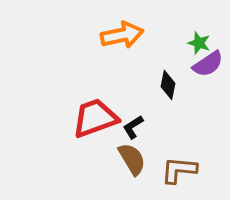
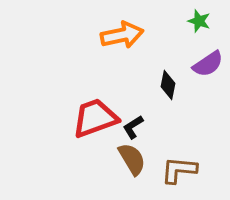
green star: moved 22 px up
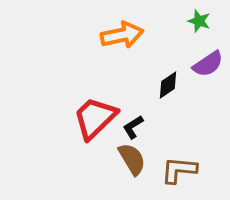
black diamond: rotated 44 degrees clockwise
red trapezoid: rotated 24 degrees counterclockwise
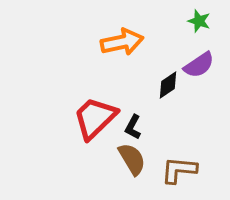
orange arrow: moved 7 px down
purple semicircle: moved 9 px left, 1 px down
black L-shape: rotated 30 degrees counterclockwise
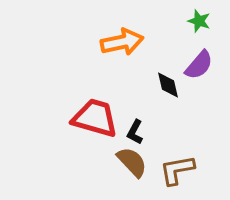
purple semicircle: rotated 16 degrees counterclockwise
black diamond: rotated 68 degrees counterclockwise
red trapezoid: rotated 60 degrees clockwise
black L-shape: moved 2 px right, 5 px down
brown semicircle: moved 3 px down; rotated 12 degrees counterclockwise
brown L-shape: moved 2 px left; rotated 15 degrees counterclockwise
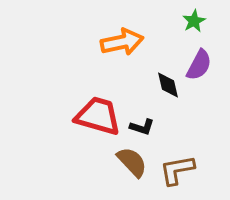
green star: moved 5 px left; rotated 25 degrees clockwise
purple semicircle: rotated 12 degrees counterclockwise
red trapezoid: moved 3 px right, 2 px up
black L-shape: moved 7 px right, 5 px up; rotated 100 degrees counterclockwise
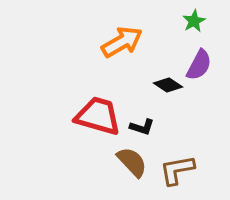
orange arrow: rotated 18 degrees counterclockwise
black diamond: rotated 44 degrees counterclockwise
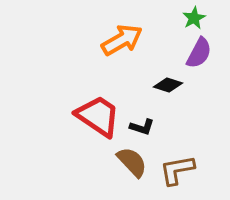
green star: moved 3 px up
orange arrow: moved 2 px up
purple semicircle: moved 12 px up
black diamond: rotated 16 degrees counterclockwise
red trapezoid: rotated 18 degrees clockwise
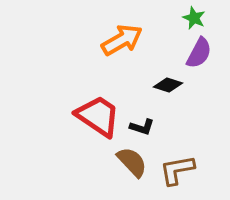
green star: rotated 20 degrees counterclockwise
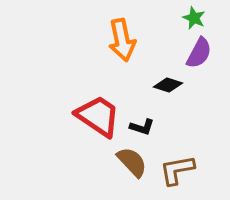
orange arrow: rotated 108 degrees clockwise
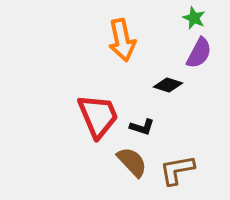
red trapezoid: rotated 33 degrees clockwise
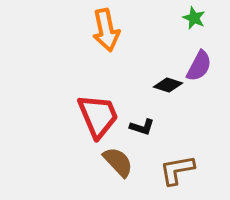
orange arrow: moved 16 px left, 10 px up
purple semicircle: moved 13 px down
brown semicircle: moved 14 px left
